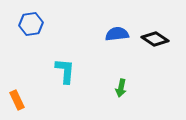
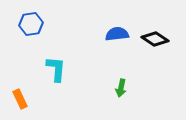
cyan L-shape: moved 9 px left, 2 px up
orange rectangle: moved 3 px right, 1 px up
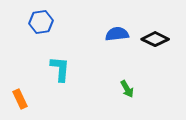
blue hexagon: moved 10 px right, 2 px up
black diamond: rotated 8 degrees counterclockwise
cyan L-shape: moved 4 px right
green arrow: moved 6 px right, 1 px down; rotated 42 degrees counterclockwise
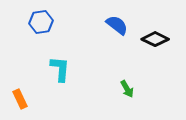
blue semicircle: moved 9 px up; rotated 45 degrees clockwise
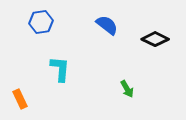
blue semicircle: moved 10 px left
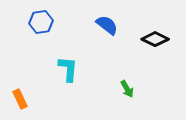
cyan L-shape: moved 8 px right
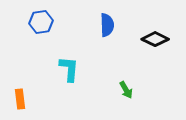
blue semicircle: rotated 50 degrees clockwise
cyan L-shape: moved 1 px right
green arrow: moved 1 px left, 1 px down
orange rectangle: rotated 18 degrees clockwise
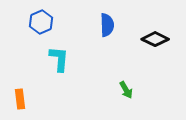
blue hexagon: rotated 15 degrees counterclockwise
cyan L-shape: moved 10 px left, 10 px up
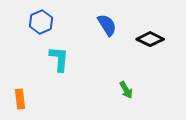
blue semicircle: rotated 30 degrees counterclockwise
black diamond: moved 5 px left
